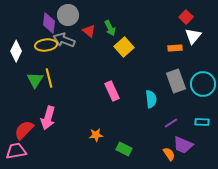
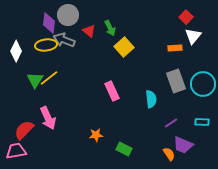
yellow line: rotated 66 degrees clockwise
pink arrow: rotated 40 degrees counterclockwise
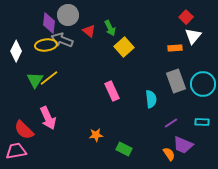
gray arrow: moved 2 px left
red semicircle: rotated 90 degrees counterclockwise
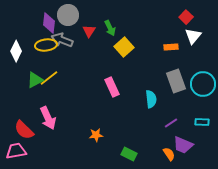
red triangle: rotated 24 degrees clockwise
orange rectangle: moved 4 px left, 1 px up
green triangle: rotated 30 degrees clockwise
pink rectangle: moved 4 px up
green rectangle: moved 5 px right, 5 px down
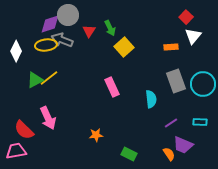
purple diamond: moved 1 px right, 1 px down; rotated 65 degrees clockwise
cyan rectangle: moved 2 px left
